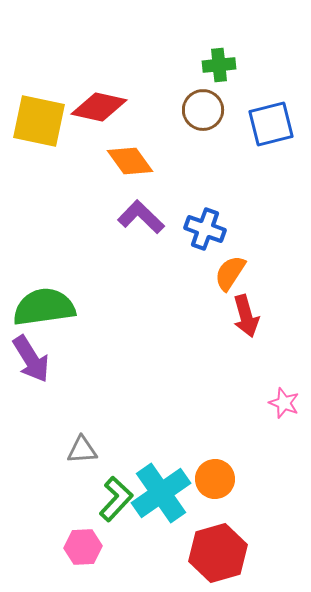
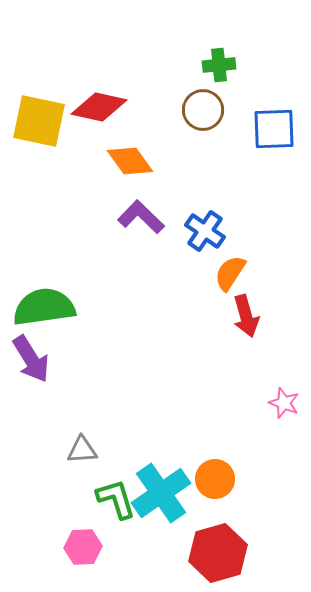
blue square: moved 3 px right, 5 px down; rotated 12 degrees clockwise
blue cross: moved 2 px down; rotated 15 degrees clockwise
green L-shape: rotated 60 degrees counterclockwise
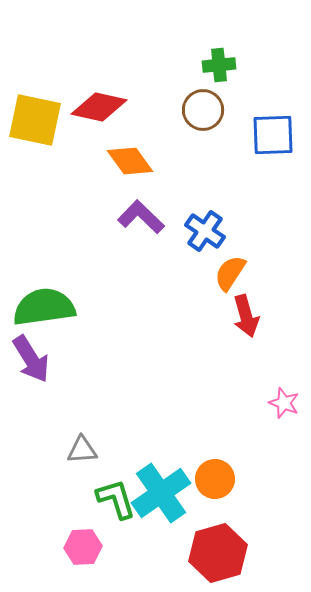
yellow square: moved 4 px left, 1 px up
blue square: moved 1 px left, 6 px down
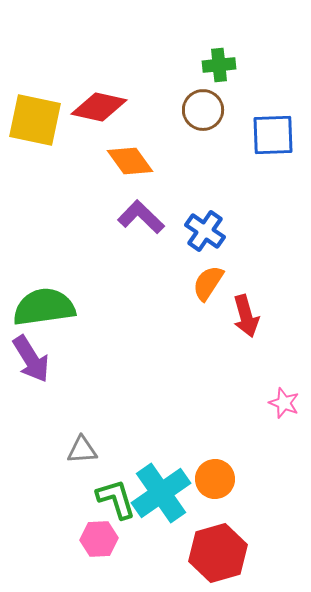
orange semicircle: moved 22 px left, 10 px down
pink hexagon: moved 16 px right, 8 px up
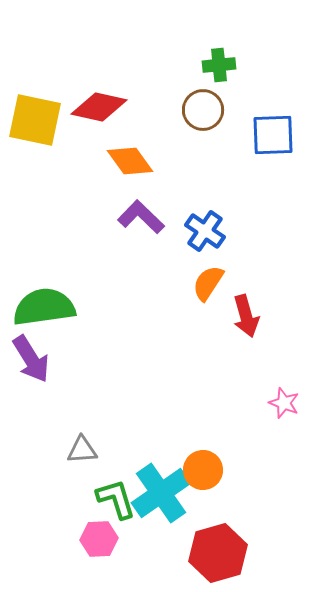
orange circle: moved 12 px left, 9 px up
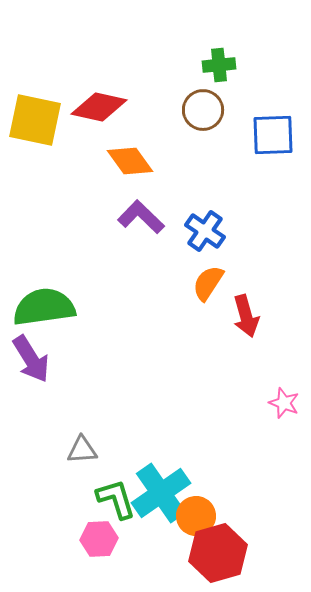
orange circle: moved 7 px left, 46 px down
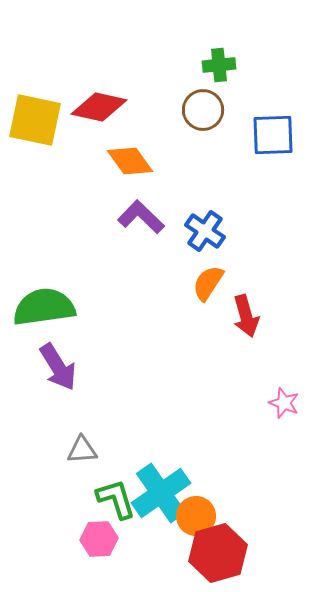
purple arrow: moved 27 px right, 8 px down
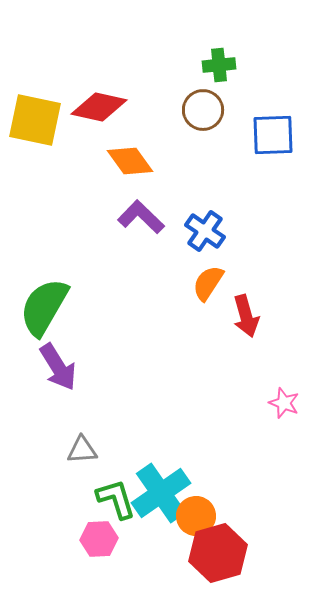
green semicircle: rotated 52 degrees counterclockwise
